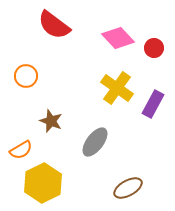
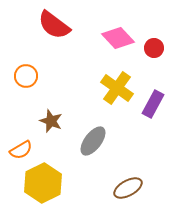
gray ellipse: moved 2 px left, 1 px up
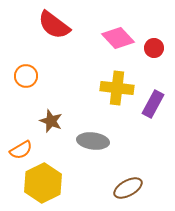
yellow cross: rotated 28 degrees counterclockwise
gray ellipse: rotated 60 degrees clockwise
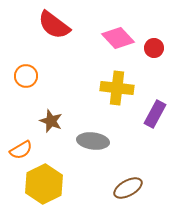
purple rectangle: moved 2 px right, 10 px down
yellow hexagon: moved 1 px right, 1 px down
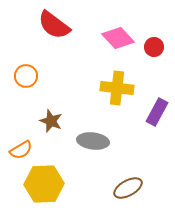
red circle: moved 1 px up
purple rectangle: moved 2 px right, 2 px up
yellow hexagon: rotated 24 degrees clockwise
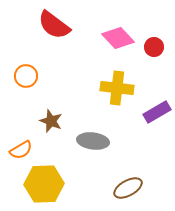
purple rectangle: rotated 32 degrees clockwise
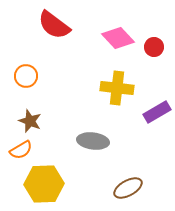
brown star: moved 21 px left
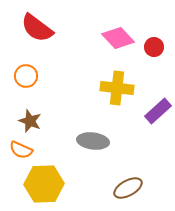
red semicircle: moved 17 px left, 3 px down
purple rectangle: moved 1 px right, 1 px up; rotated 12 degrees counterclockwise
orange semicircle: rotated 55 degrees clockwise
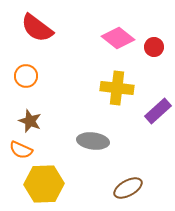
pink diamond: rotated 8 degrees counterclockwise
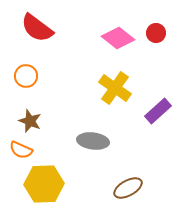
red circle: moved 2 px right, 14 px up
yellow cross: moved 2 px left; rotated 28 degrees clockwise
